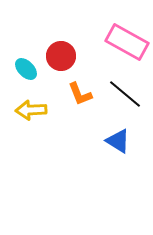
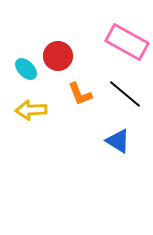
red circle: moved 3 px left
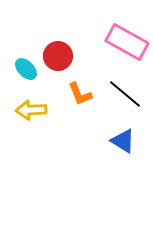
blue triangle: moved 5 px right
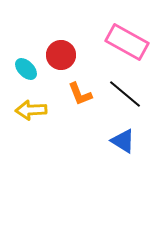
red circle: moved 3 px right, 1 px up
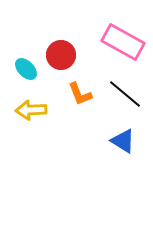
pink rectangle: moved 4 px left
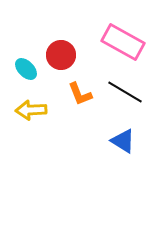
black line: moved 2 px up; rotated 9 degrees counterclockwise
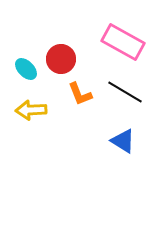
red circle: moved 4 px down
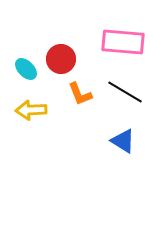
pink rectangle: rotated 24 degrees counterclockwise
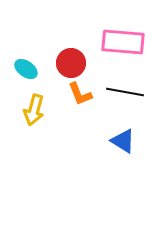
red circle: moved 10 px right, 4 px down
cyan ellipse: rotated 10 degrees counterclockwise
black line: rotated 21 degrees counterclockwise
yellow arrow: moved 3 px right; rotated 72 degrees counterclockwise
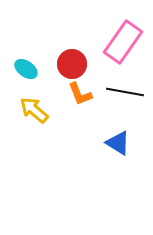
pink rectangle: rotated 60 degrees counterclockwise
red circle: moved 1 px right, 1 px down
yellow arrow: rotated 116 degrees clockwise
blue triangle: moved 5 px left, 2 px down
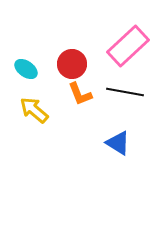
pink rectangle: moved 5 px right, 4 px down; rotated 12 degrees clockwise
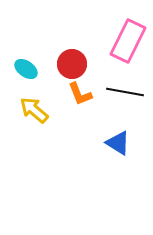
pink rectangle: moved 5 px up; rotated 21 degrees counterclockwise
